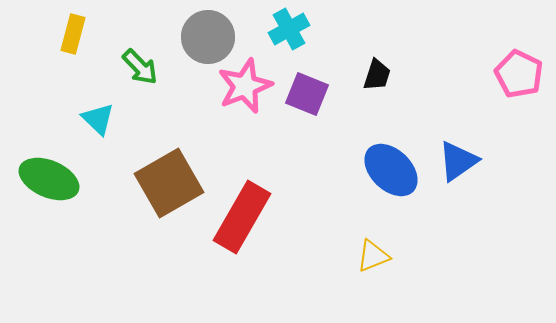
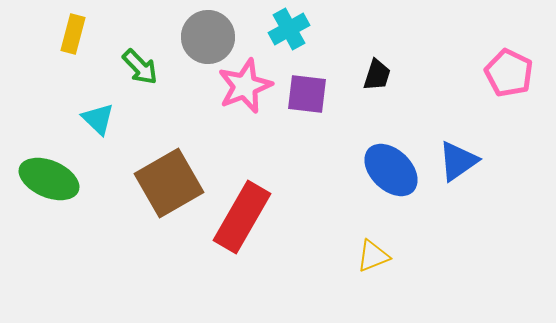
pink pentagon: moved 10 px left, 1 px up
purple square: rotated 15 degrees counterclockwise
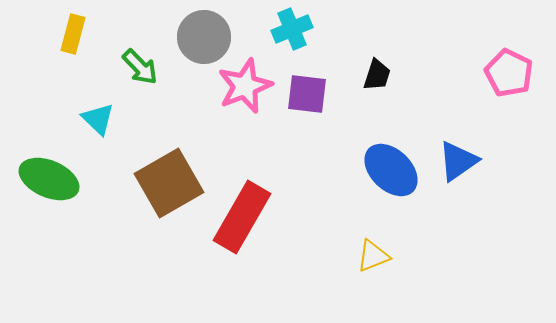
cyan cross: moved 3 px right; rotated 6 degrees clockwise
gray circle: moved 4 px left
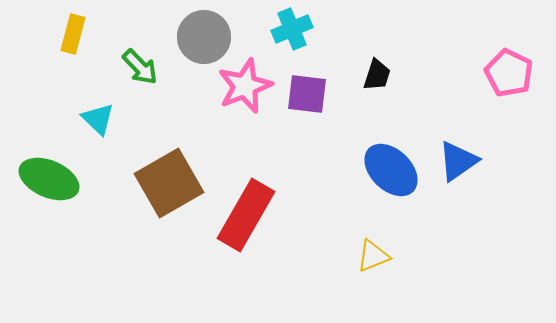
red rectangle: moved 4 px right, 2 px up
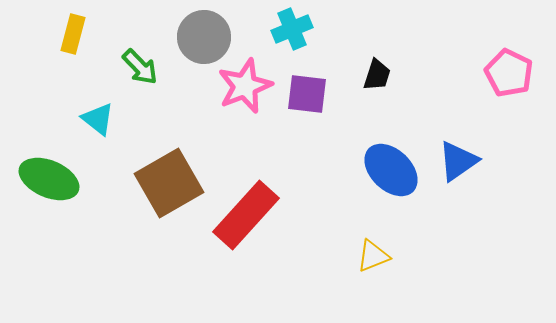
cyan triangle: rotated 6 degrees counterclockwise
red rectangle: rotated 12 degrees clockwise
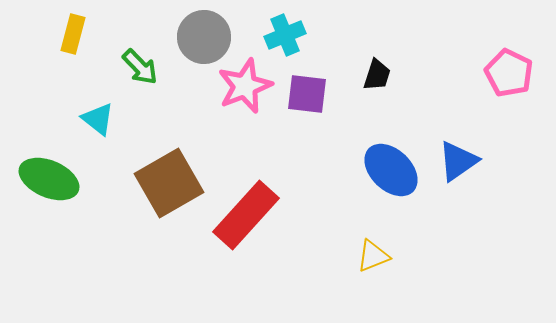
cyan cross: moved 7 px left, 6 px down
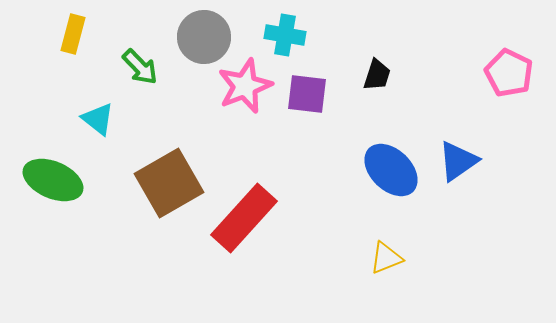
cyan cross: rotated 33 degrees clockwise
green ellipse: moved 4 px right, 1 px down
red rectangle: moved 2 px left, 3 px down
yellow triangle: moved 13 px right, 2 px down
